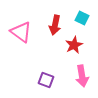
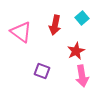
cyan square: rotated 24 degrees clockwise
red star: moved 2 px right, 6 px down
purple square: moved 4 px left, 9 px up
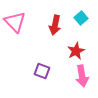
cyan square: moved 1 px left
pink triangle: moved 6 px left, 10 px up; rotated 10 degrees clockwise
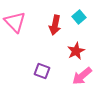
cyan square: moved 2 px left, 1 px up
pink arrow: rotated 60 degrees clockwise
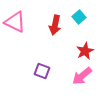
pink triangle: rotated 20 degrees counterclockwise
red star: moved 9 px right
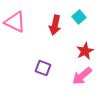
purple square: moved 1 px right, 3 px up
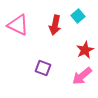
cyan square: moved 1 px left, 1 px up
pink triangle: moved 3 px right, 3 px down
red star: moved 1 px up
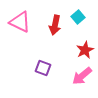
cyan square: moved 1 px down
pink triangle: moved 2 px right, 3 px up
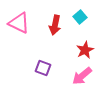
cyan square: moved 2 px right
pink triangle: moved 1 px left, 1 px down
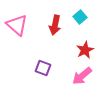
pink triangle: moved 2 px left, 2 px down; rotated 15 degrees clockwise
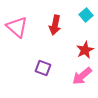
cyan square: moved 6 px right, 2 px up
pink triangle: moved 2 px down
